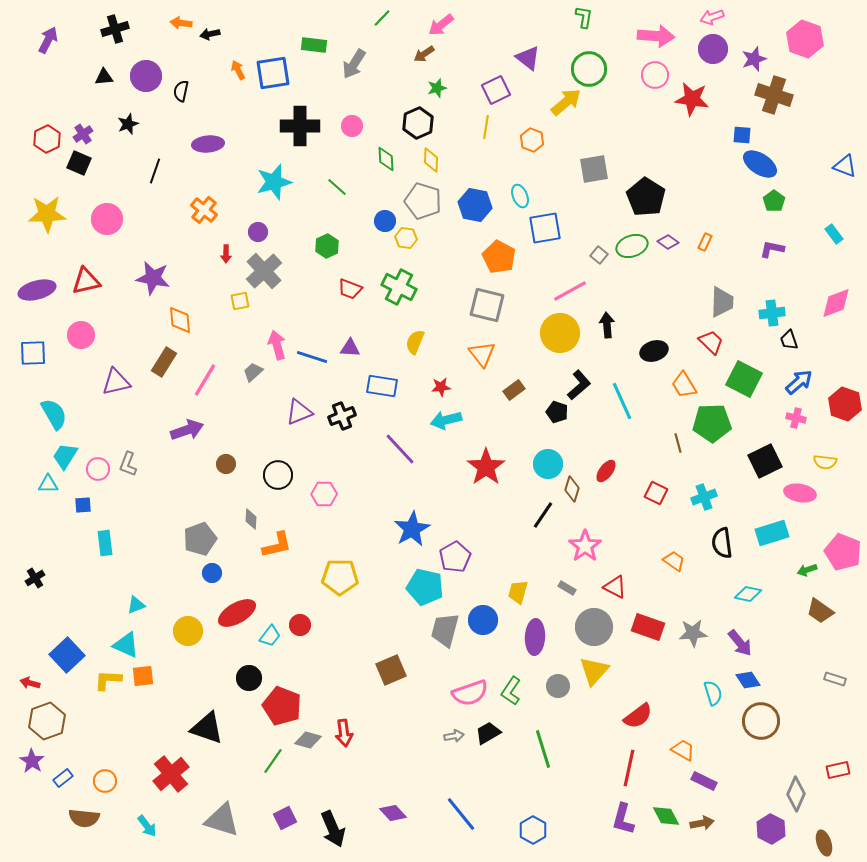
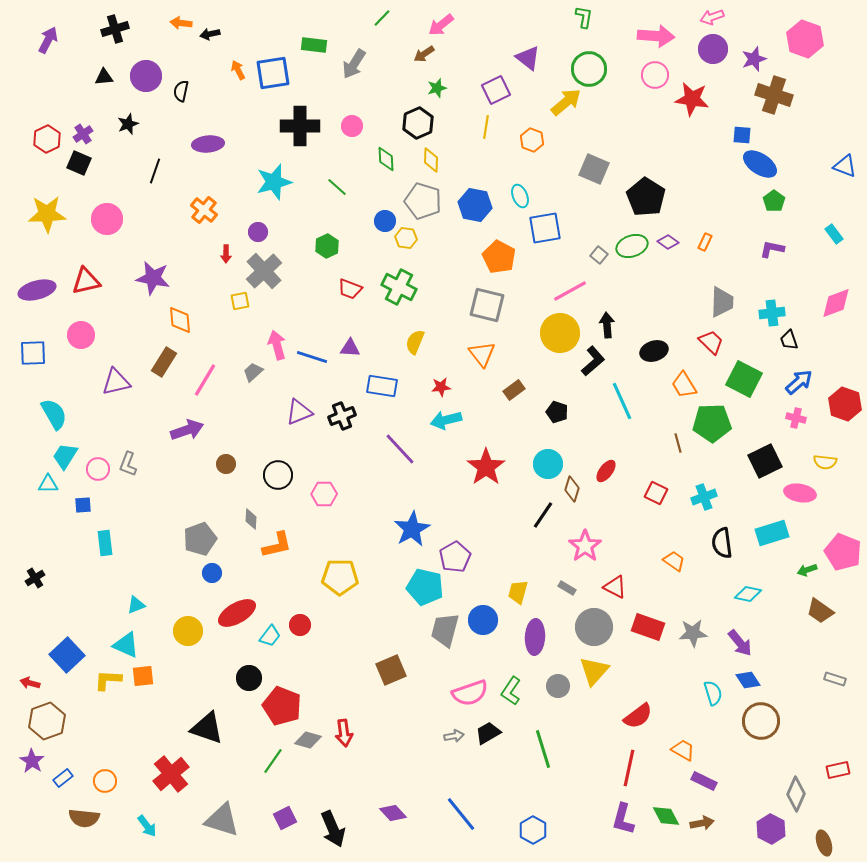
gray square at (594, 169): rotated 32 degrees clockwise
black L-shape at (579, 385): moved 14 px right, 24 px up
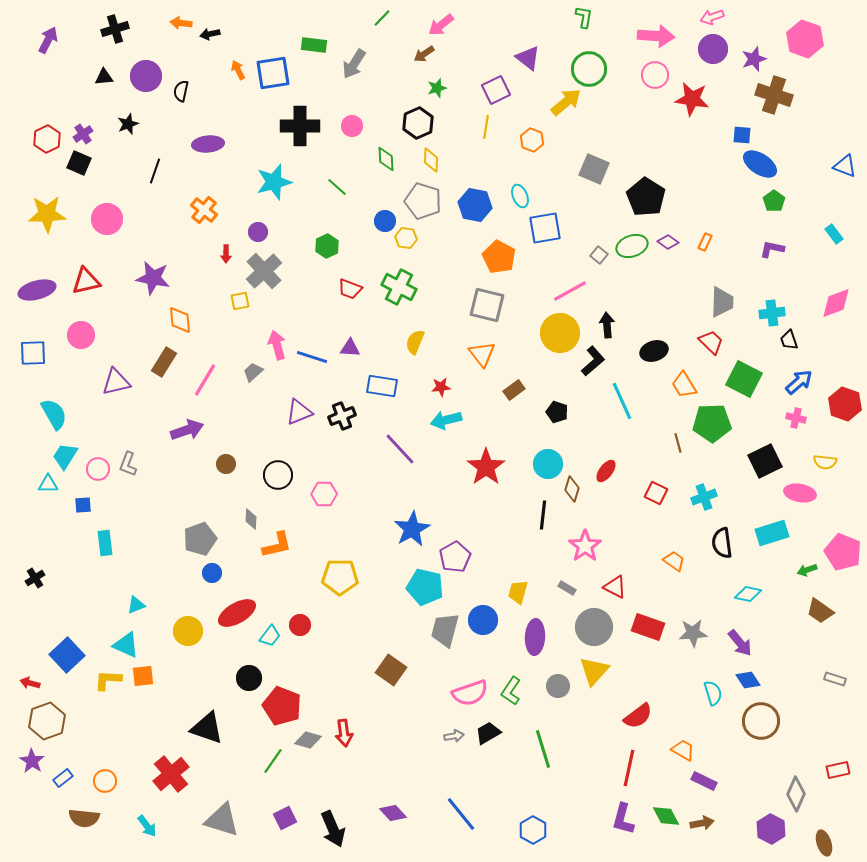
black line at (543, 515): rotated 28 degrees counterclockwise
brown square at (391, 670): rotated 32 degrees counterclockwise
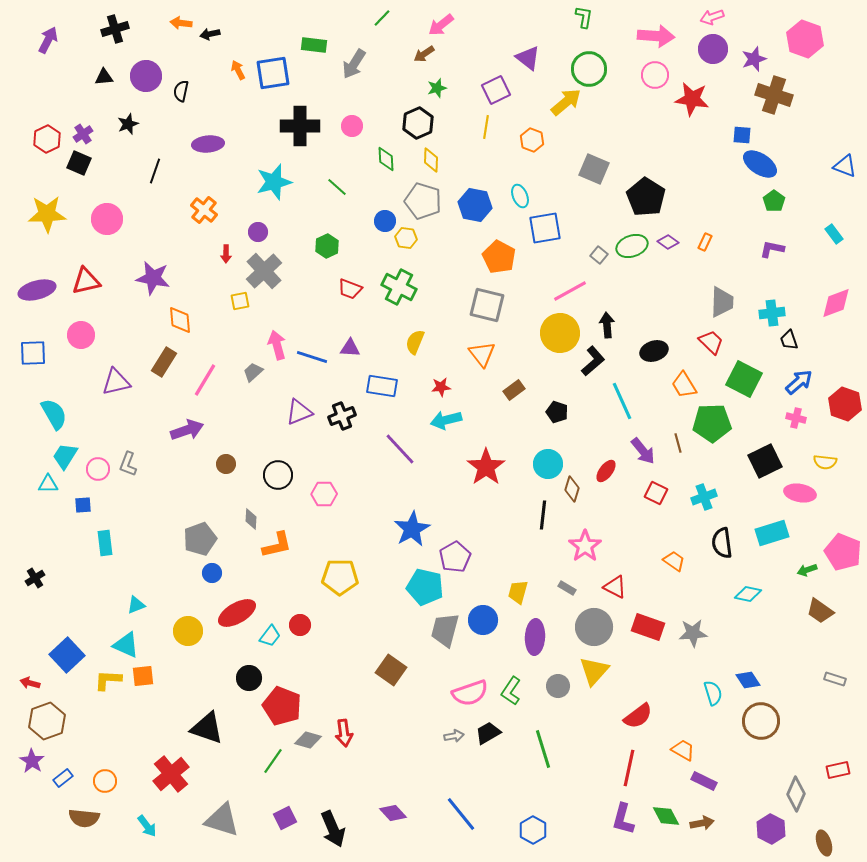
purple arrow at (740, 643): moved 97 px left, 192 px up
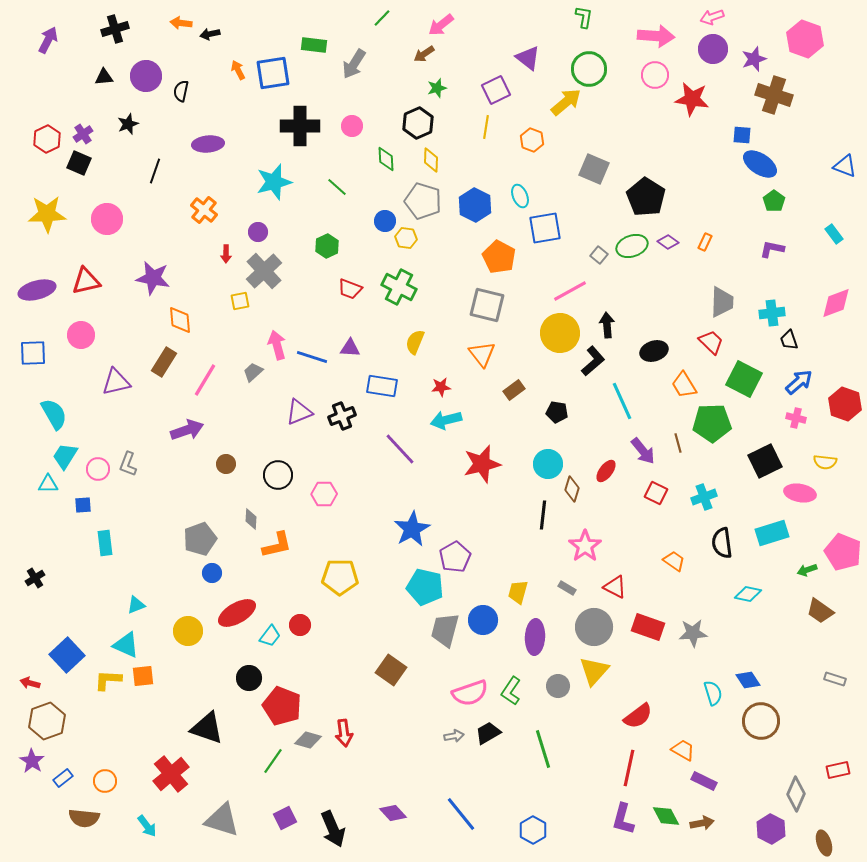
blue hexagon at (475, 205): rotated 16 degrees clockwise
black pentagon at (557, 412): rotated 10 degrees counterclockwise
red star at (486, 467): moved 4 px left, 3 px up; rotated 21 degrees clockwise
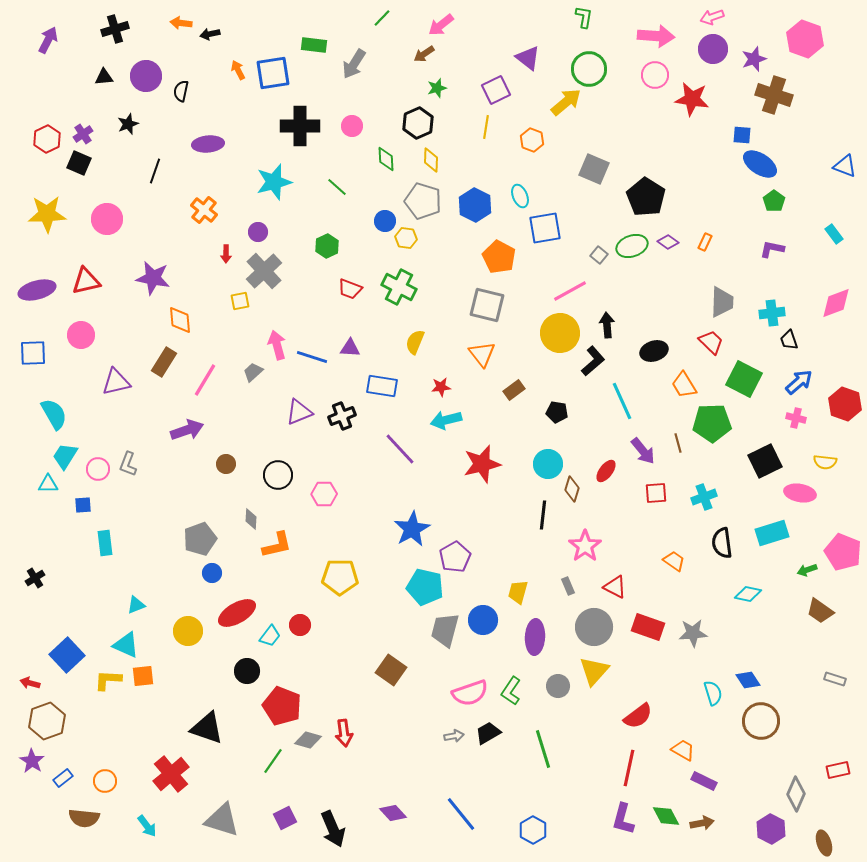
red square at (656, 493): rotated 30 degrees counterclockwise
gray rectangle at (567, 588): moved 1 px right, 2 px up; rotated 36 degrees clockwise
black circle at (249, 678): moved 2 px left, 7 px up
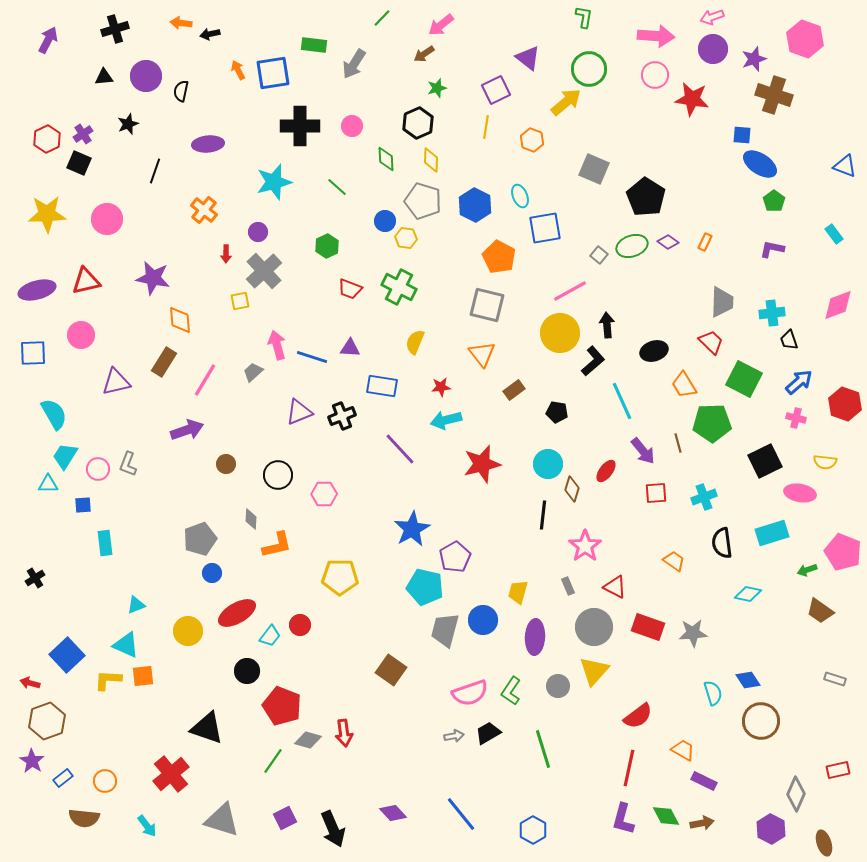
pink diamond at (836, 303): moved 2 px right, 2 px down
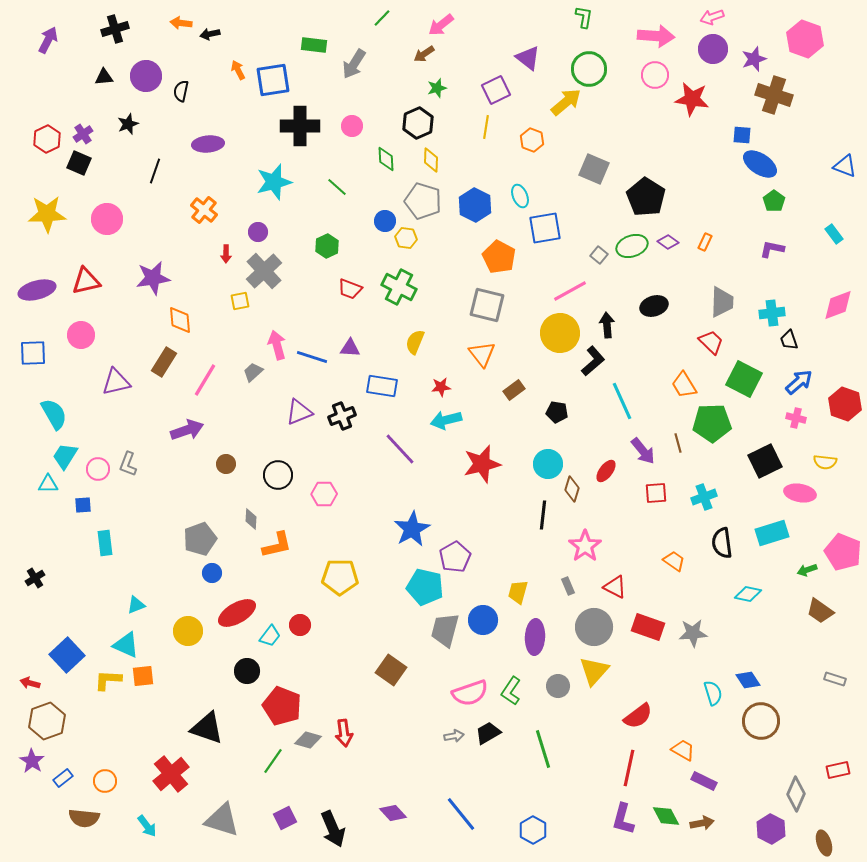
blue square at (273, 73): moved 7 px down
purple star at (153, 278): rotated 20 degrees counterclockwise
black ellipse at (654, 351): moved 45 px up
